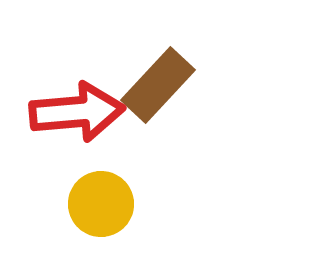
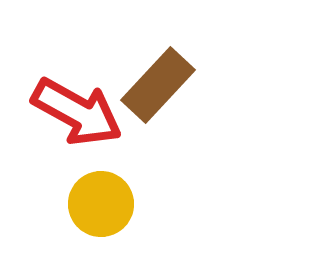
red arrow: rotated 34 degrees clockwise
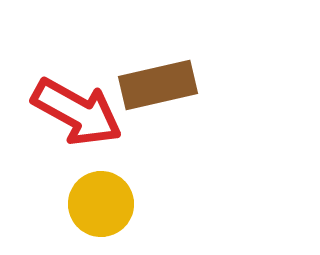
brown rectangle: rotated 34 degrees clockwise
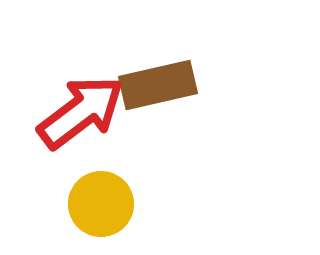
red arrow: moved 4 px right; rotated 66 degrees counterclockwise
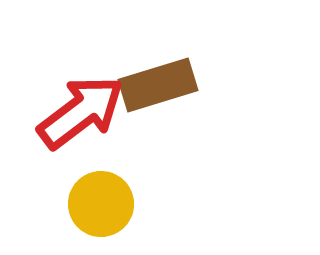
brown rectangle: rotated 4 degrees counterclockwise
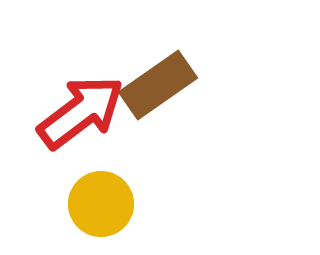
brown rectangle: rotated 18 degrees counterclockwise
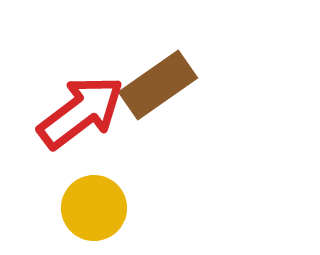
yellow circle: moved 7 px left, 4 px down
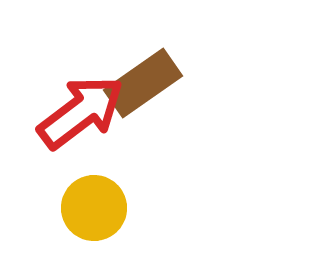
brown rectangle: moved 15 px left, 2 px up
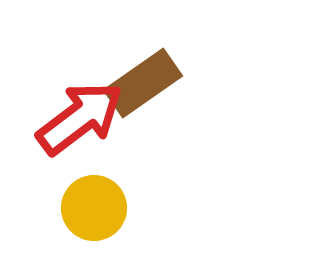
red arrow: moved 1 px left, 6 px down
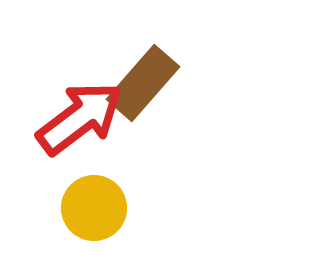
brown rectangle: rotated 14 degrees counterclockwise
